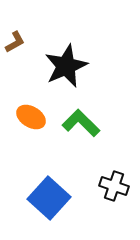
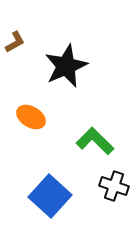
green L-shape: moved 14 px right, 18 px down
blue square: moved 1 px right, 2 px up
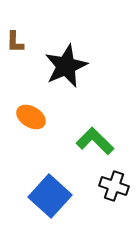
brown L-shape: rotated 120 degrees clockwise
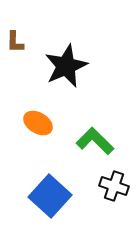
orange ellipse: moved 7 px right, 6 px down
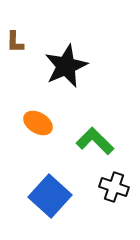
black cross: moved 1 px down
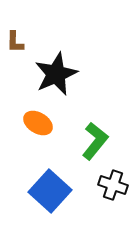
black star: moved 10 px left, 8 px down
green L-shape: rotated 84 degrees clockwise
black cross: moved 1 px left, 2 px up
blue square: moved 5 px up
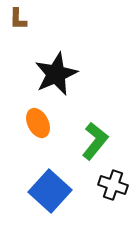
brown L-shape: moved 3 px right, 23 px up
orange ellipse: rotated 32 degrees clockwise
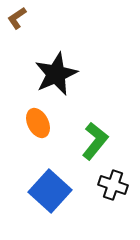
brown L-shape: moved 1 px left, 1 px up; rotated 55 degrees clockwise
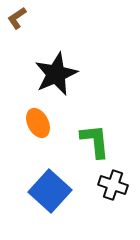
green L-shape: rotated 45 degrees counterclockwise
